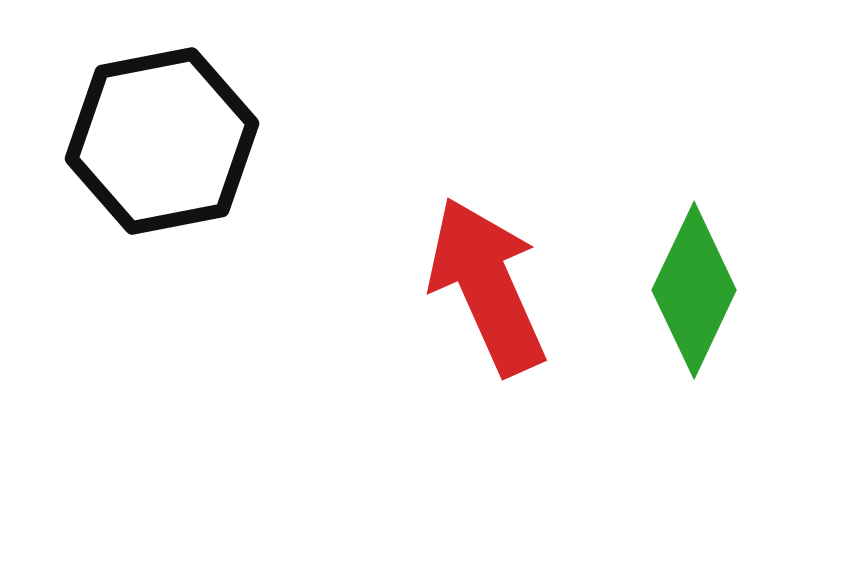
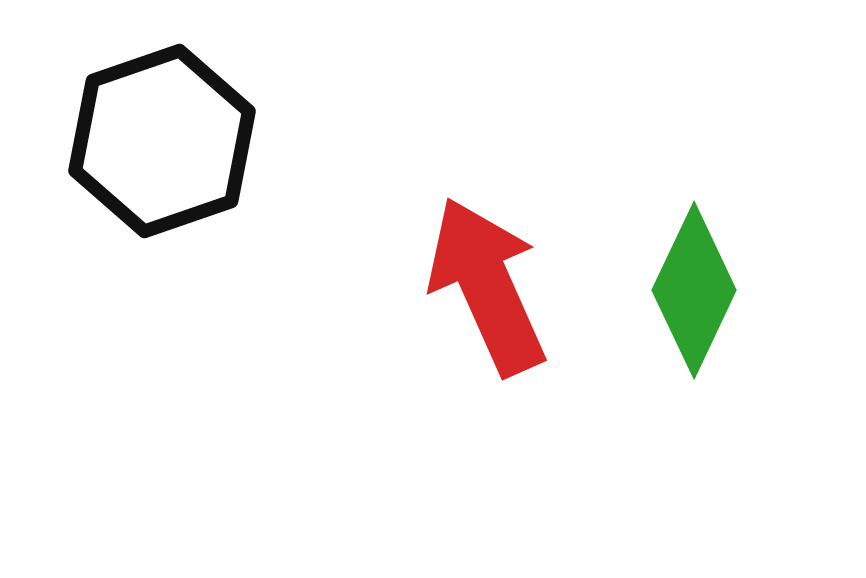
black hexagon: rotated 8 degrees counterclockwise
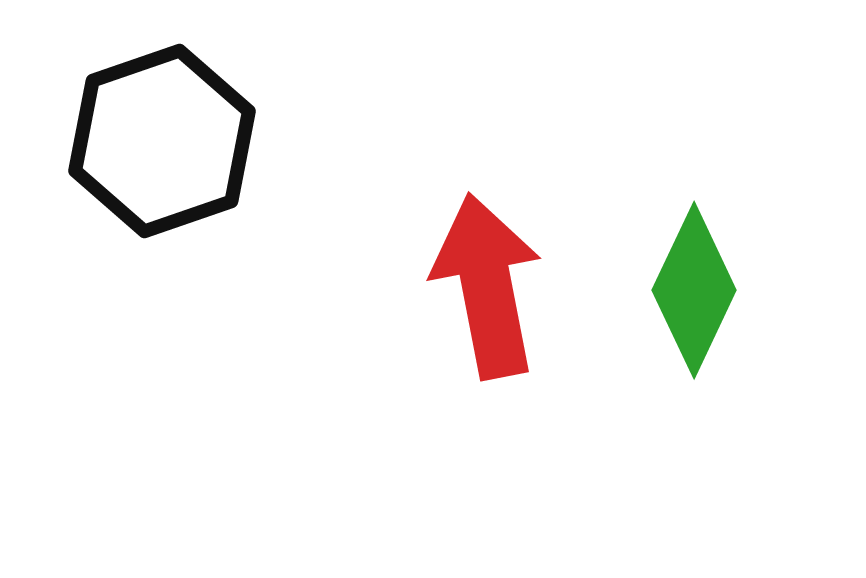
red arrow: rotated 13 degrees clockwise
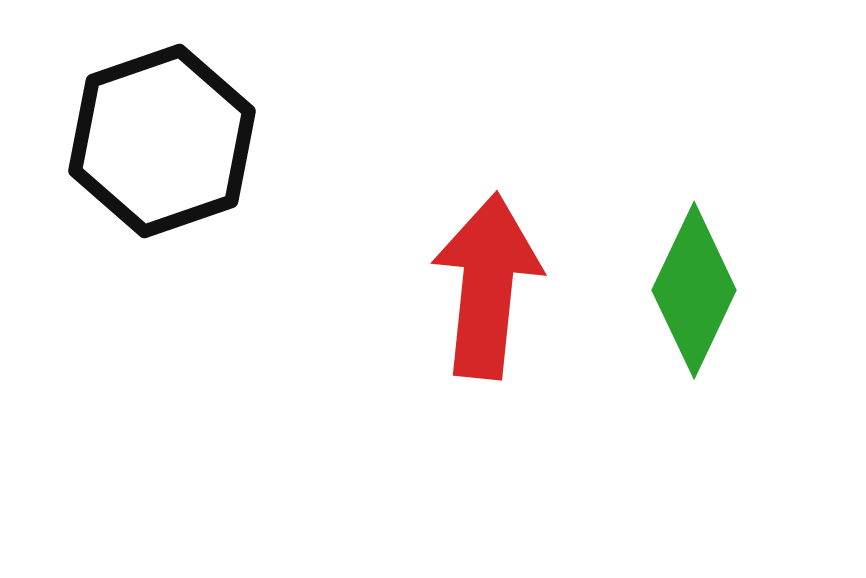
red arrow: rotated 17 degrees clockwise
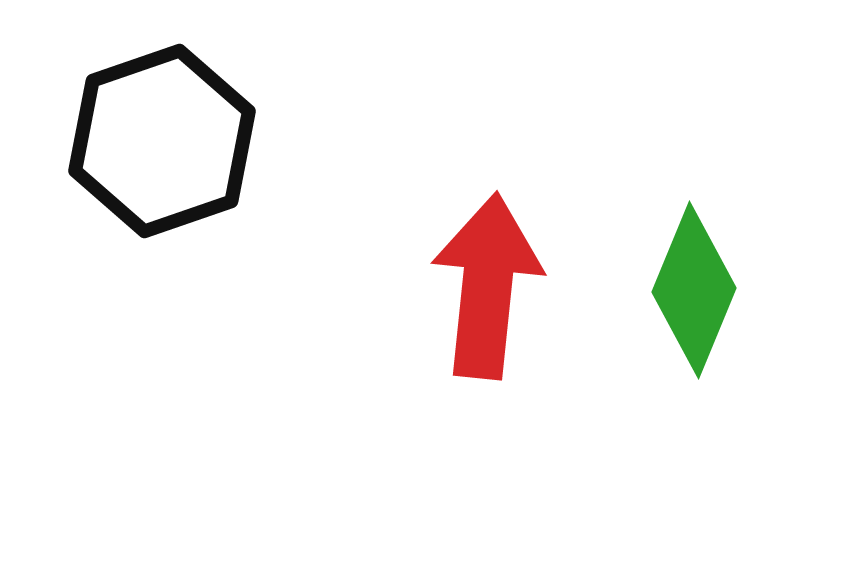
green diamond: rotated 3 degrees counterclockwise
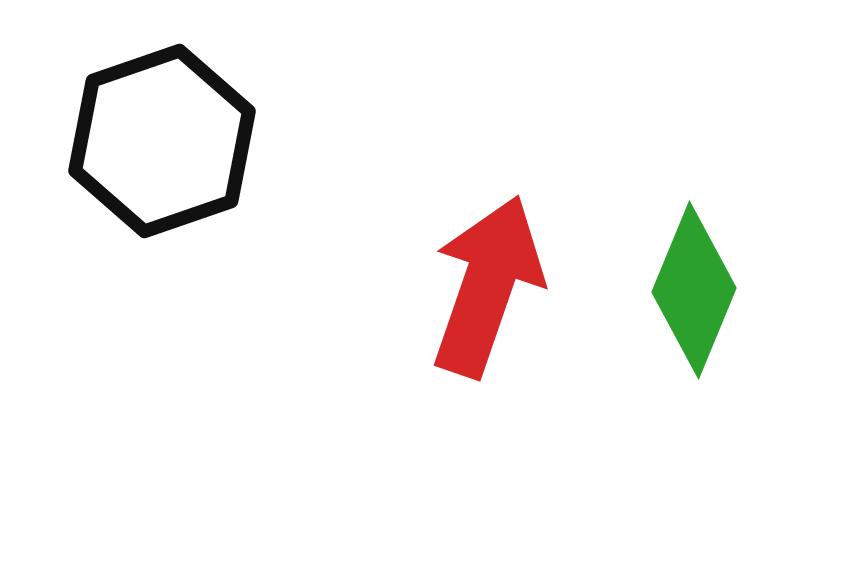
red arrow: rotated 13 degrees clockwise
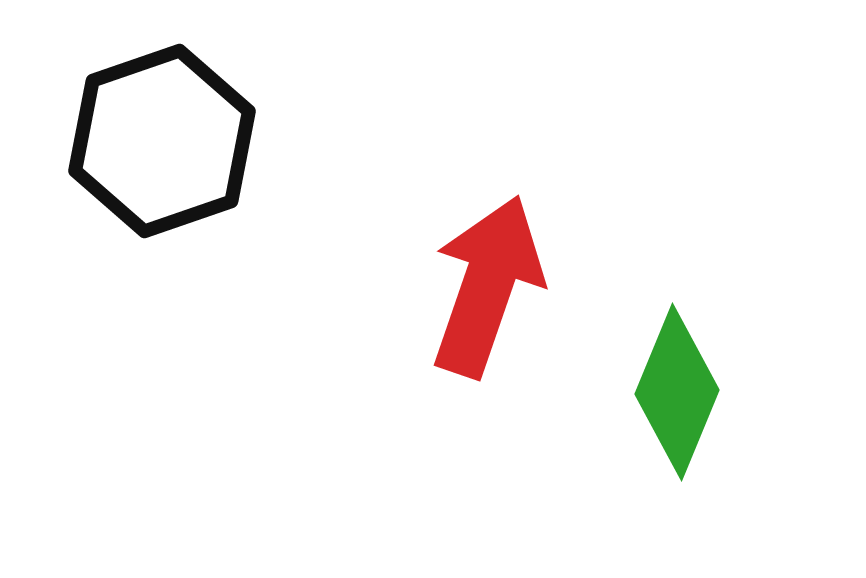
green diamond: moved 17 px left, 102 px down
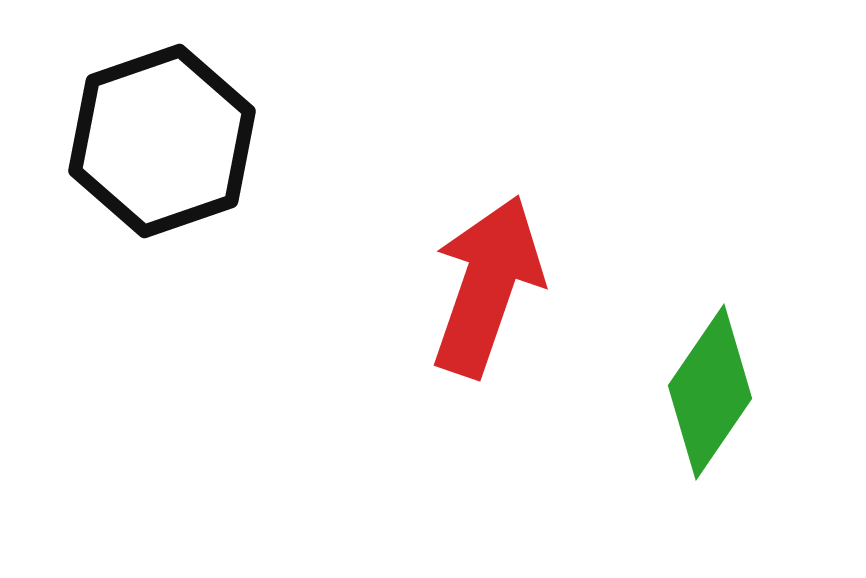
green diamond: moved 33 px right; rotated 12 degrees clockwise
